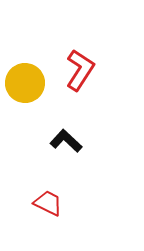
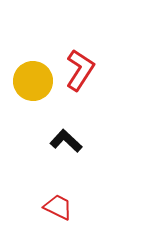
yellow circle: moved 8 px right, 2 px up
red trapezoid: moved 10 px right, 4 px down
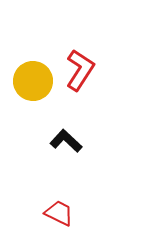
red trapezoid: moved 1 px right, 6 px down
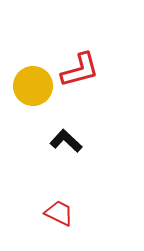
red L-shape: rotated 42 degrees clockwise
yellow circle: moved 5 px down
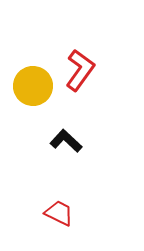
red L-shape: rotated 39 degrees counterclockwise
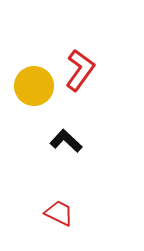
yellow circle: moved 1 px right
